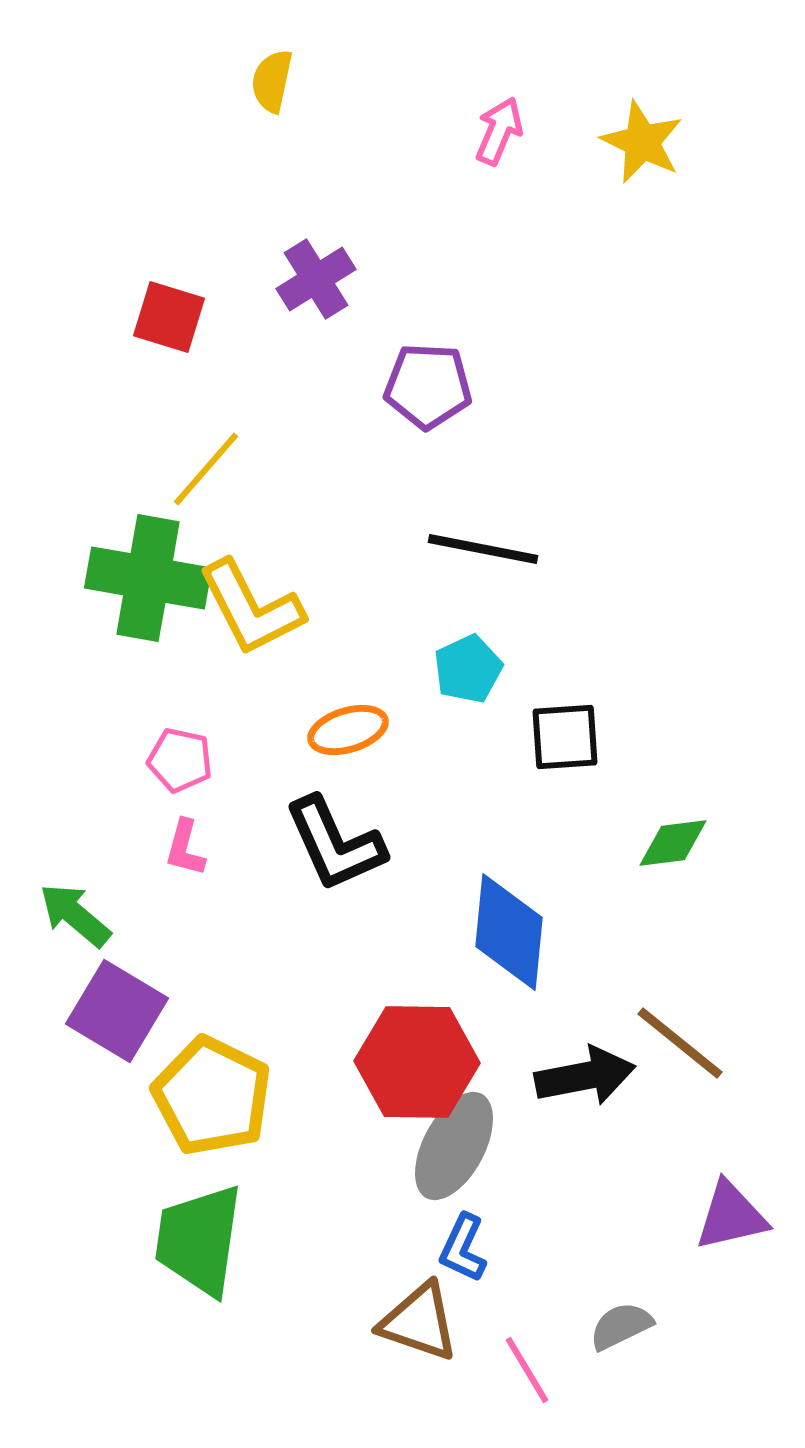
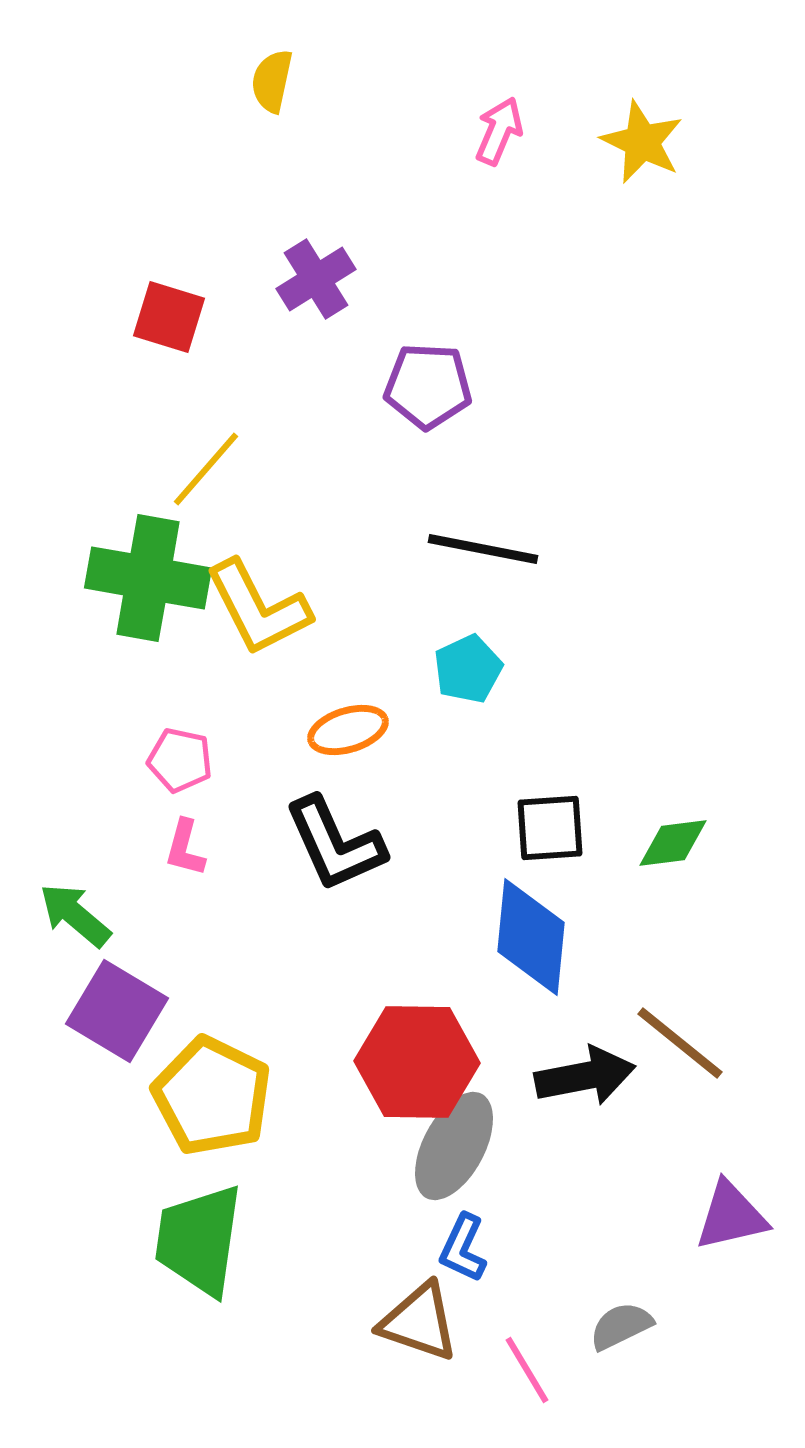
yellow L-shape: moved 7 px right
black square: moved 15 px left, 91 px down
blue diamond: moved 22 px right, 5 px down
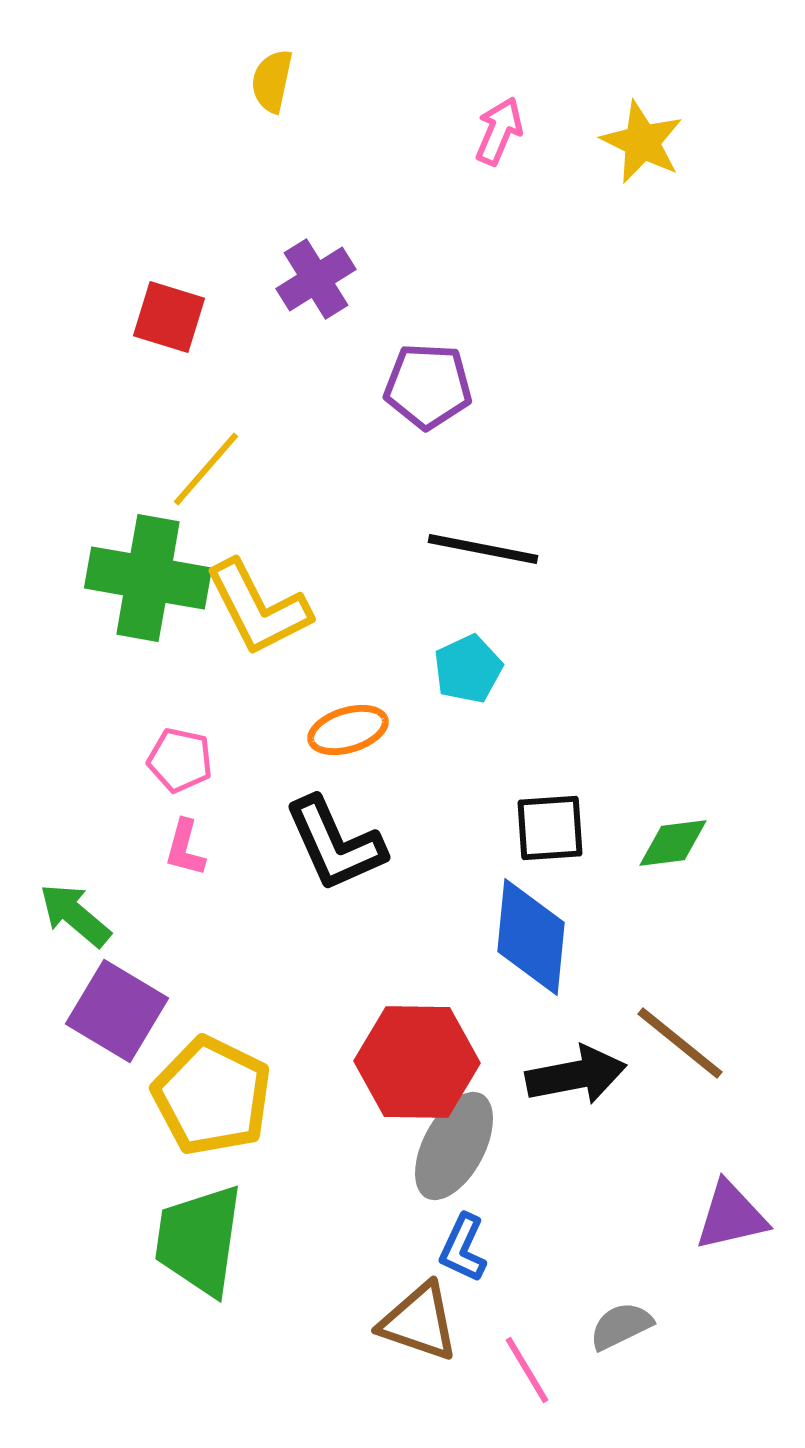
black arrow: moved 9 px left, 1 px up
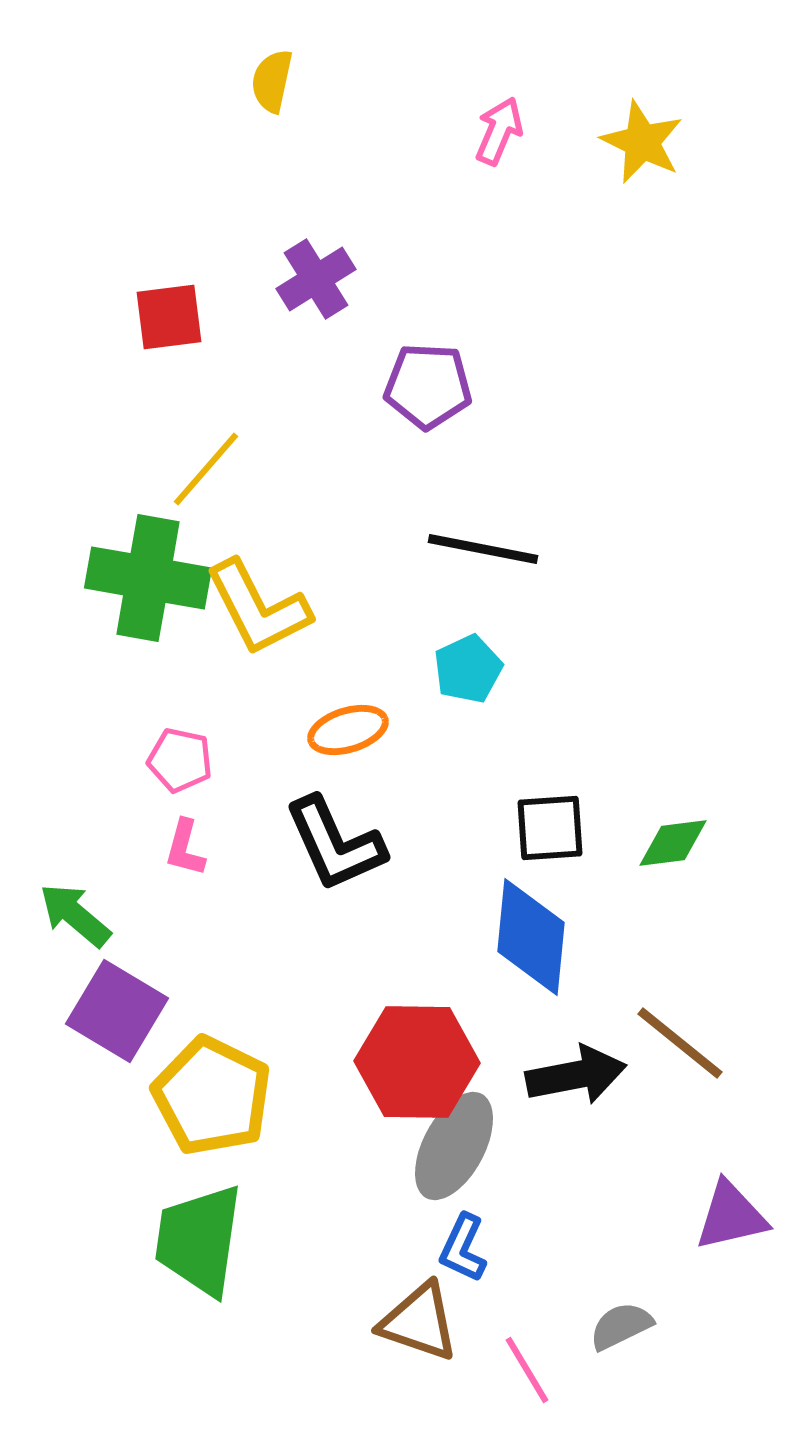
red square: rotated 24 degrees counterclockwise
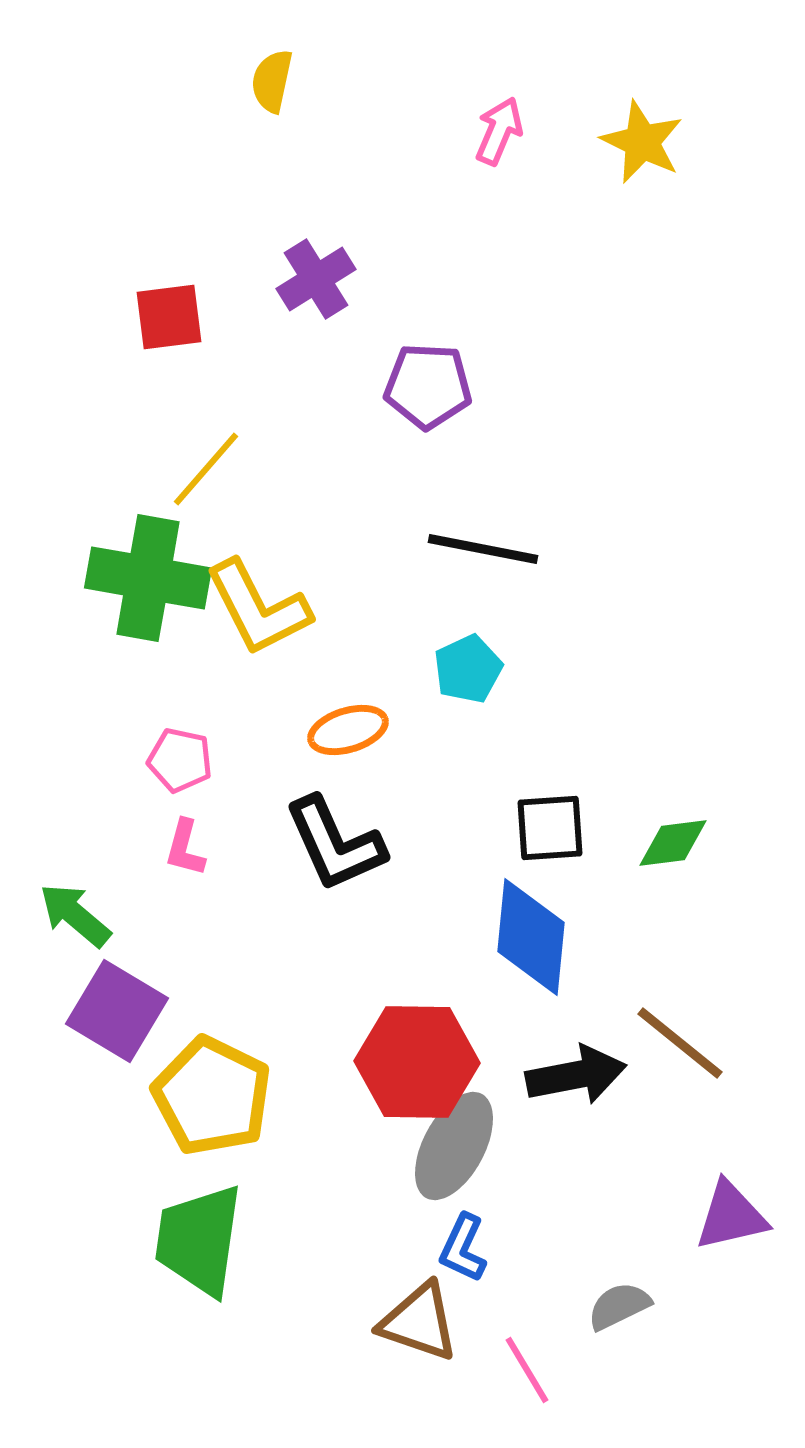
gray semicircle: moved 2 px left, 20 px up
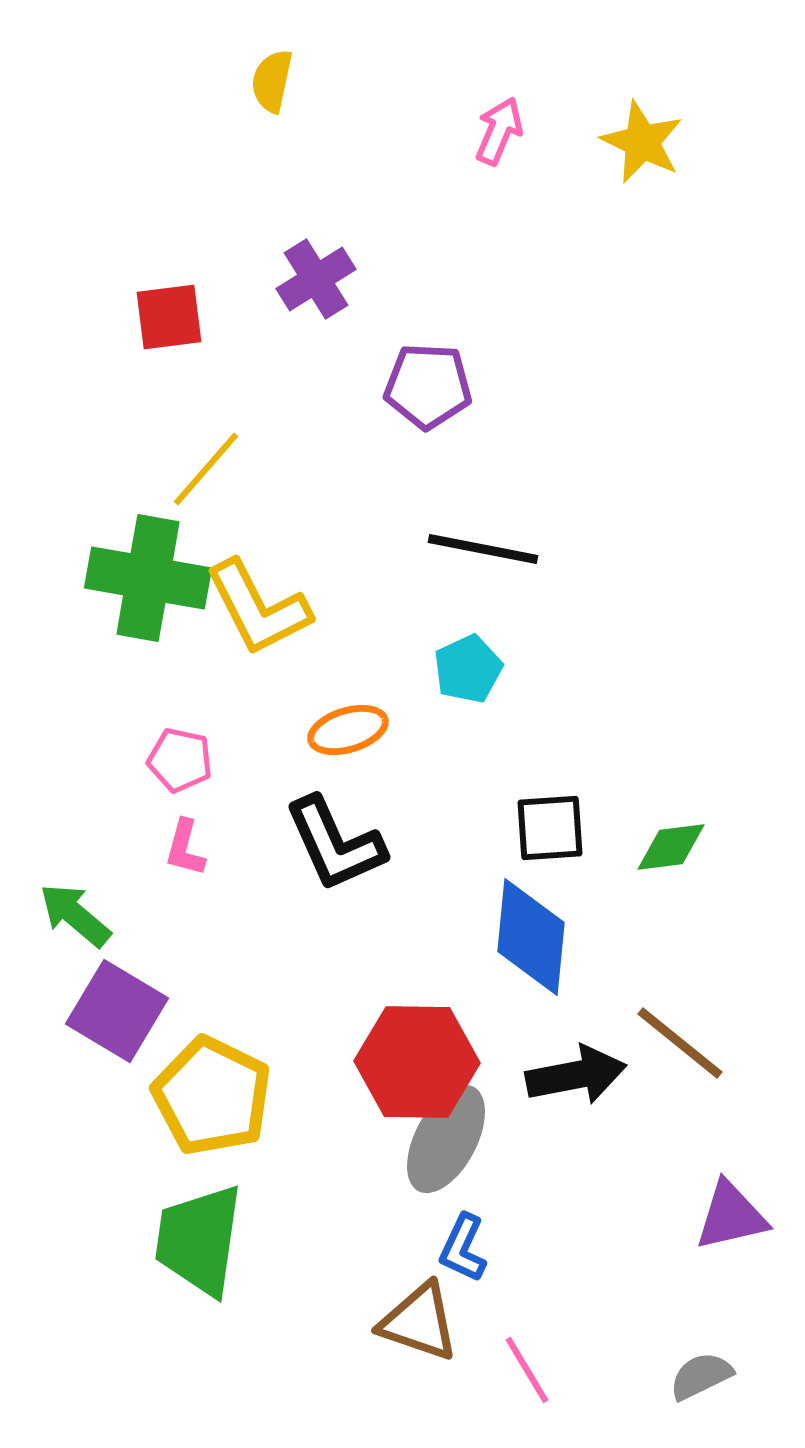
green diamond: moved 2 px left, 4 px down
gray ellipse: moved 8 px left, 7 px up
gray semicircle: moved 82 px right, 70 px down
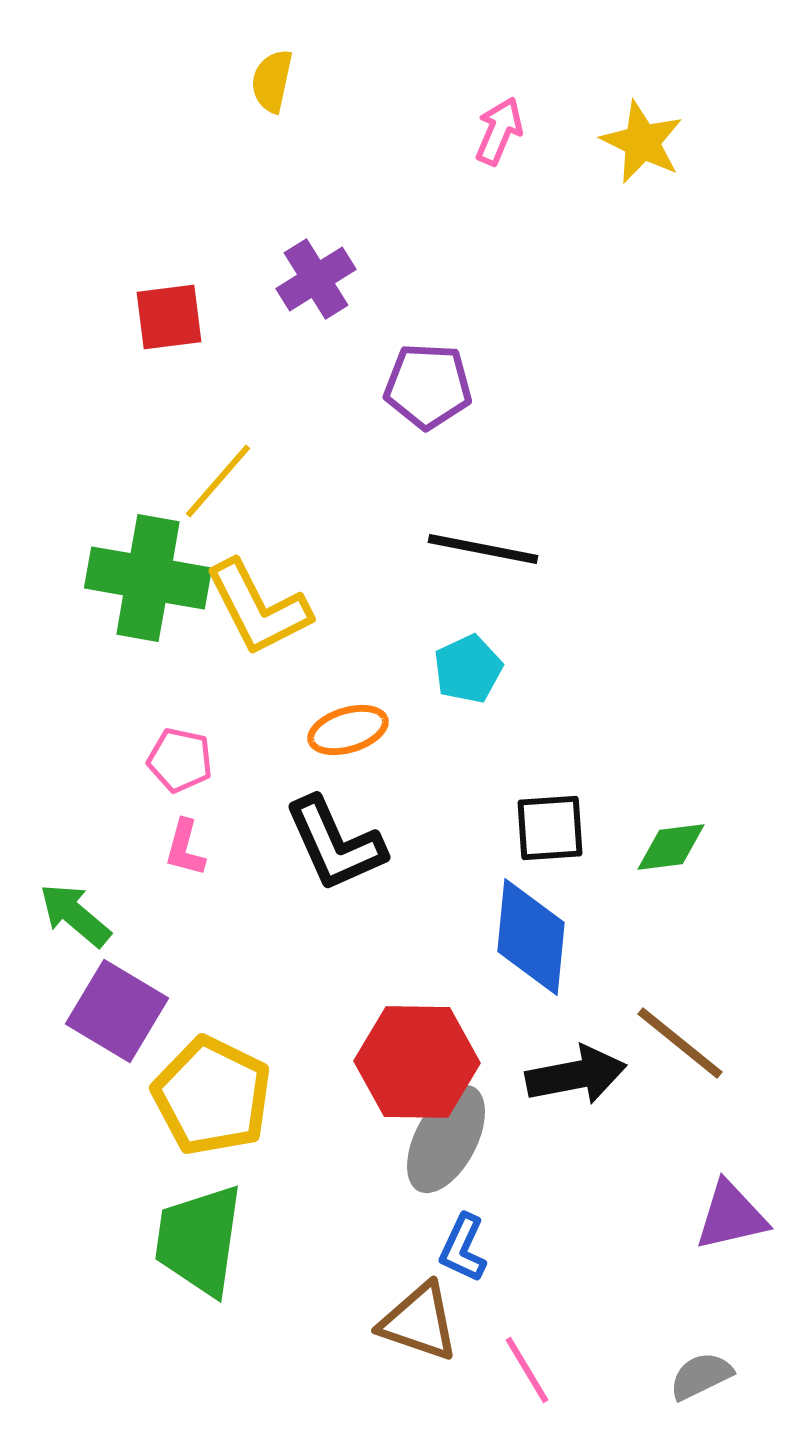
yellow line: moved 12 px right, 12 px down
